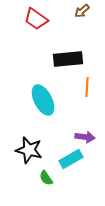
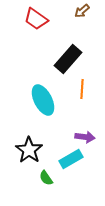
black rectangle: rotated 44 degrees counterclockwise
orange line: moved 5 px left, 2 px down
black star: rotated 20 degrees clockwise
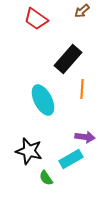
black star: moved 1 px down; rotated 20 degrees counterclockwise
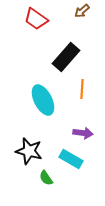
black rectangle: moved 2 px left, 2 px up
purple arrow: moved 2 px left, 4 px up
cyan rectangle: rotated 60 degrees clockwise
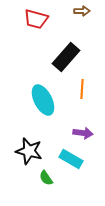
brown arrow: rotated 140 degrees counterclockwise
red trapezoid: rotated 20 degrees counterclockwise
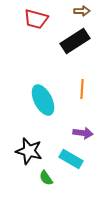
black rectangle: moved 9 px right, 16 px up; rotated 16 degrees clockwise
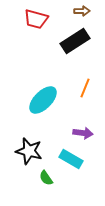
orange line: moved 3 px right, 1 px up; rotated 18 degrees clockwise
cyan ellipse: rotated 72 degrees clockwise
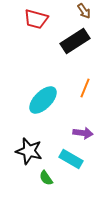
brown arrow: moved 2 px right; rotated 56 degrees clockwise
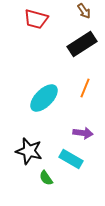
black rectangle: moved 7 px right, 3 px down
cyan ellipse: moved 1 px right, 2 px up
